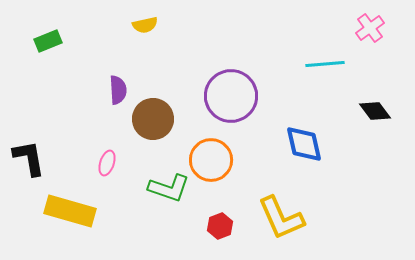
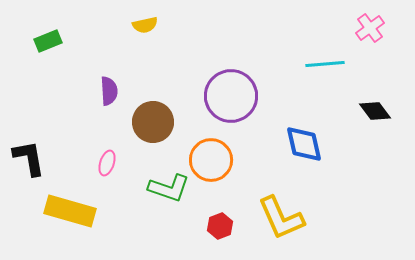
purple semicircle: moved 9 px left, 1 px down
brown circle: moved 3 px down
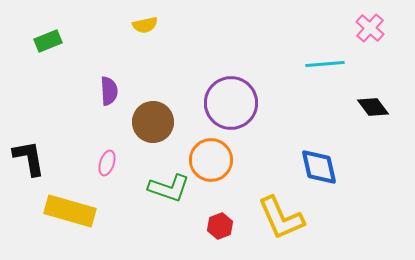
pink cross: rotated 12 degrees counterclockwise
purple circle: moved 7 px down
black diamond: moved 2 px left, 4 px up
blue diamond: moved 15 px right, 23 px down
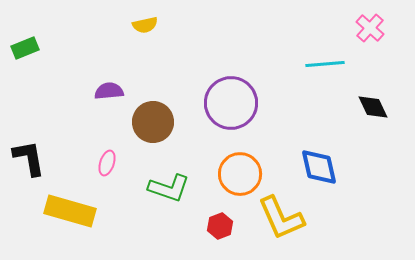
green rectangle: moved 23 px left, 7 px down
purple semicircle: rotated 92 degrees counterclockwise
black diamond: rotated 12 degrees clockwise
orange circle: moved 29 px right, 14 px down
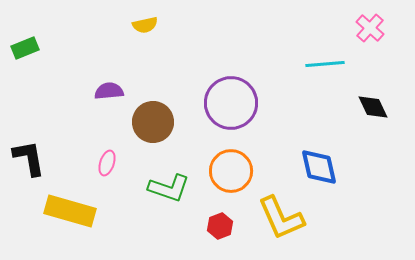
orange circle: moved 9 px left, 3 px up
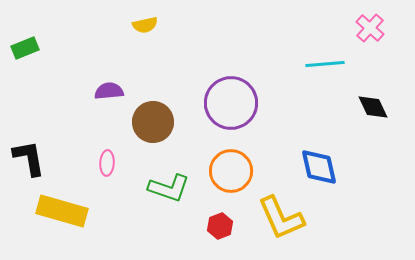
pink ellipse: rotated 15 degrees counterclockwise
yellow rectangle: moved 8 px left
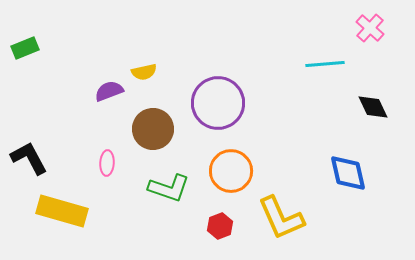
yellow semicircle: moved 1 px left, 47 px down
purple semicircle: rotated 16 degrees counterclockwise
purple circle: moved 13 px left
brown circle: moved 7 px down
black L-shape: rotated 18 degrees counterclockwise
blue diamond: moved 29 px right, 6 px down
